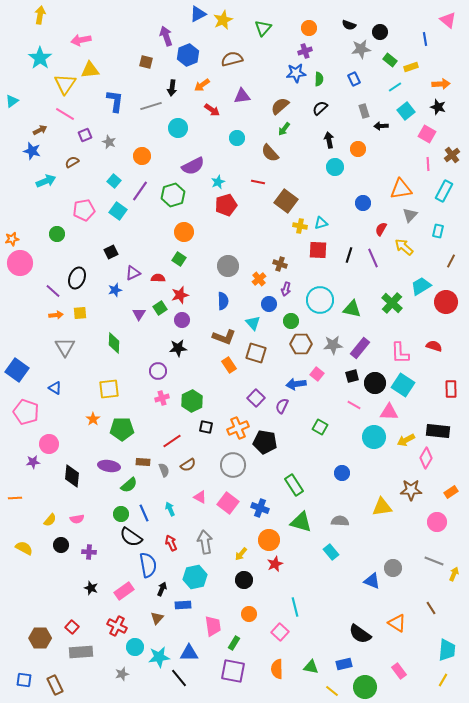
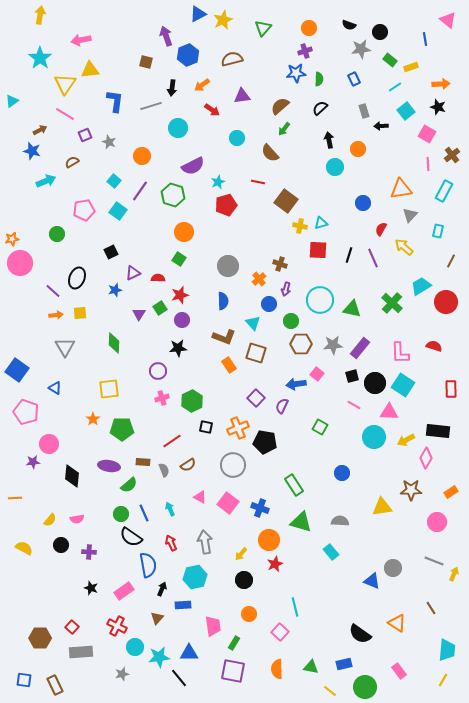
green hexagon at (173, 195): rotated 25 degrees counterclockwise
yellow line at (332, 691): moved 2 px left
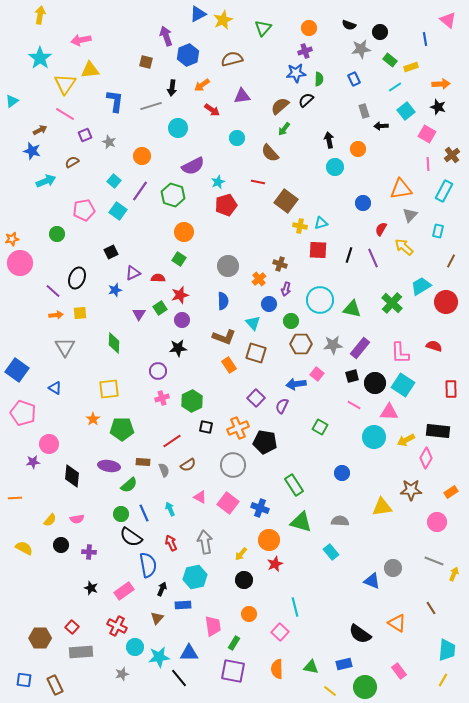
black semicircle at (320, 108): moved 14 px left, 8 px up
pink pentagon at (26, 412): moved 3 px left, 1 px down
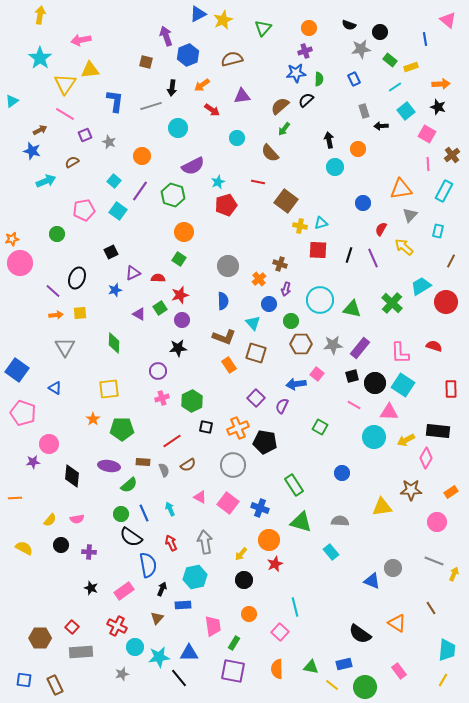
purple triangle at (139, 314): rotated 32 degrees counterclockwise
yellow line at (330, 691): moved 2 px right, 6 px up
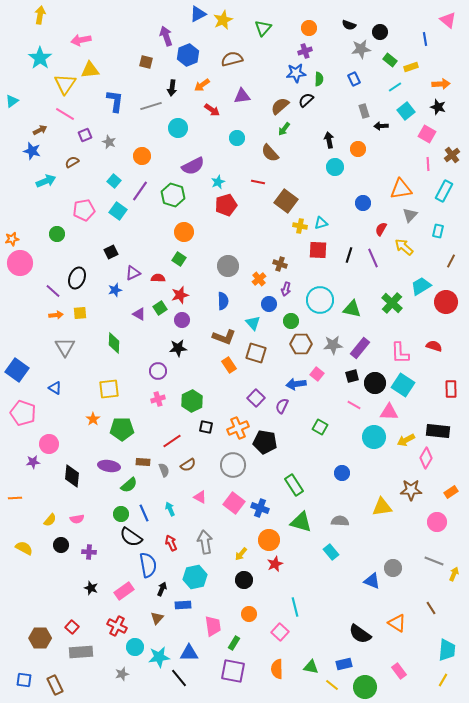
pink cross at (162, 398): moved 4 px left, 1 px down
pink square at (228, 503): moved 6 px right
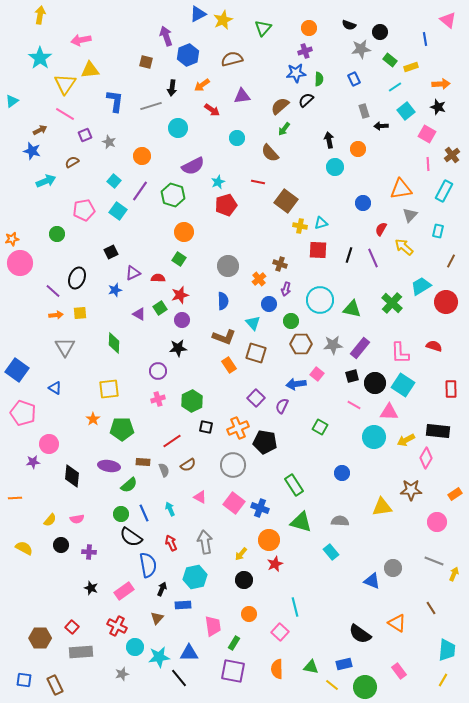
orange rectangle at (451, 492): moved 4 px right, 2 px down
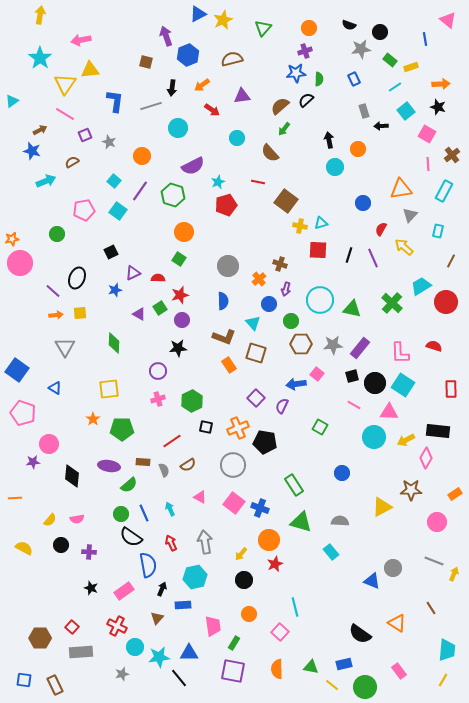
yellow triangle at (382, 507): rotated 20 degrees counterclockwise
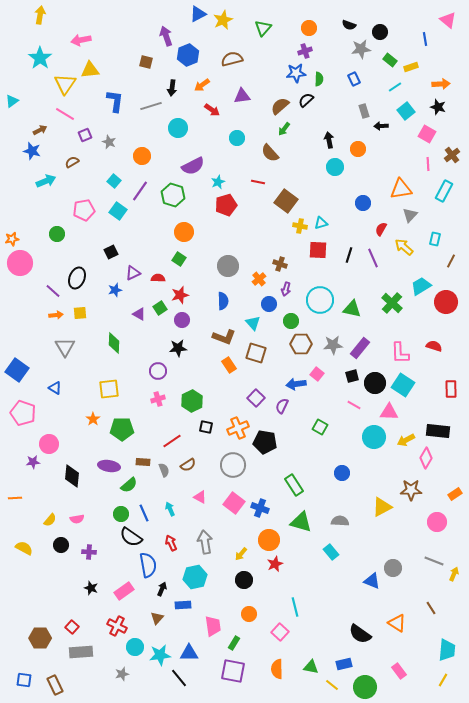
cyan rectangle at (438, 231): moved 3 px left, 8 px down
cyan star at (159, 657): moved 1 px right, 2 px up
